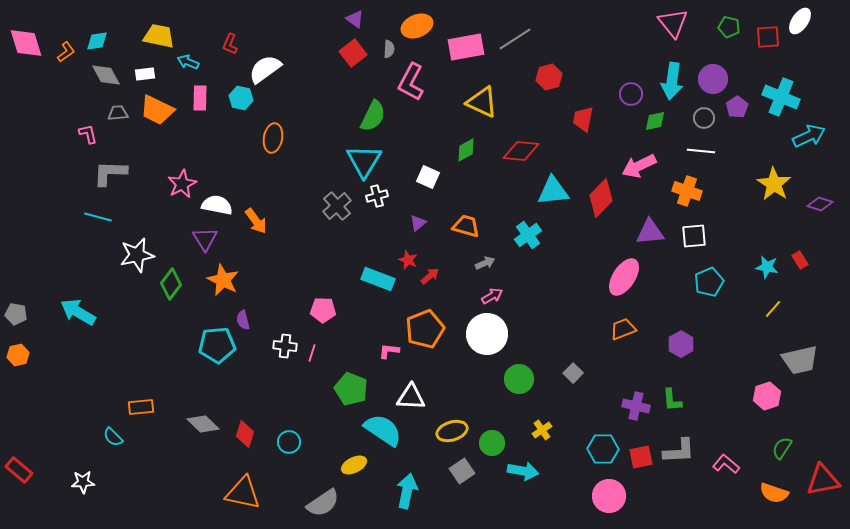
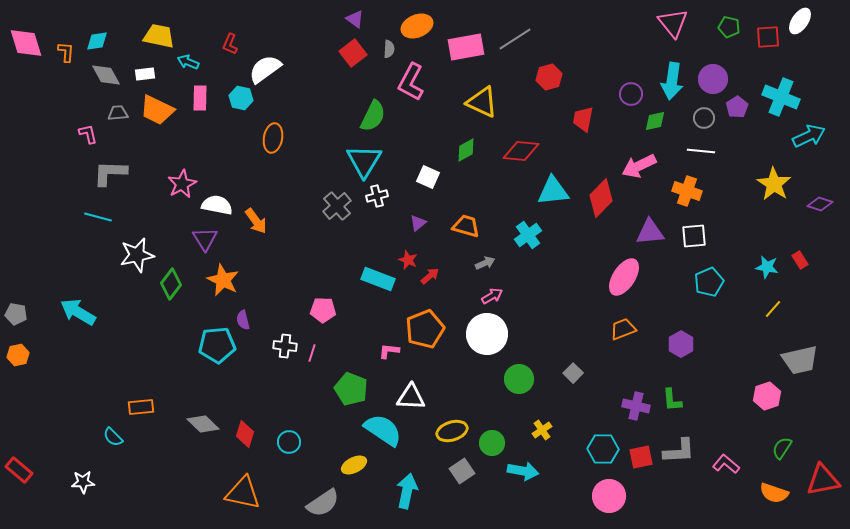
orange L-shape at (66, 52): rotated 50 degrees counterclockwise
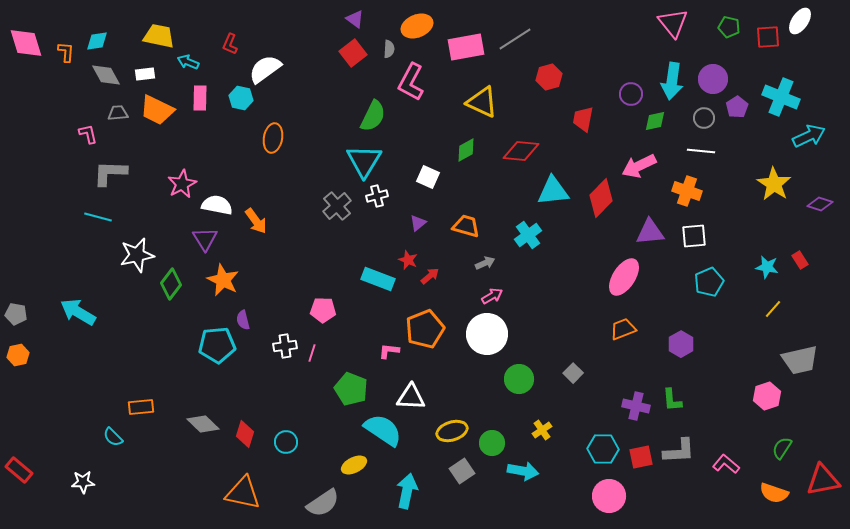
white cross at (285, 346): rotated 15 degrees counterclockwise
cyan circle at (289, 442): moved 3 px left
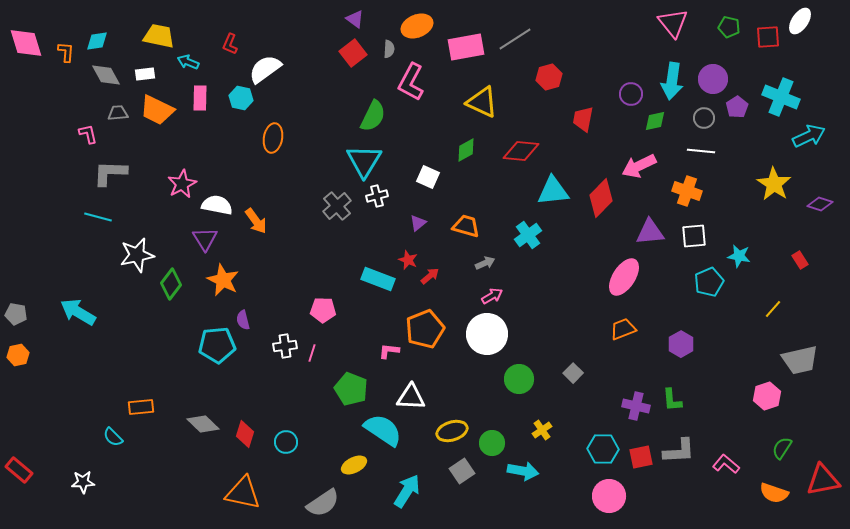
cyan star at (767, 267): moved 28 px left, 11 px up
cyan arrow at (407, 491): rotated 20 degrees clockwise
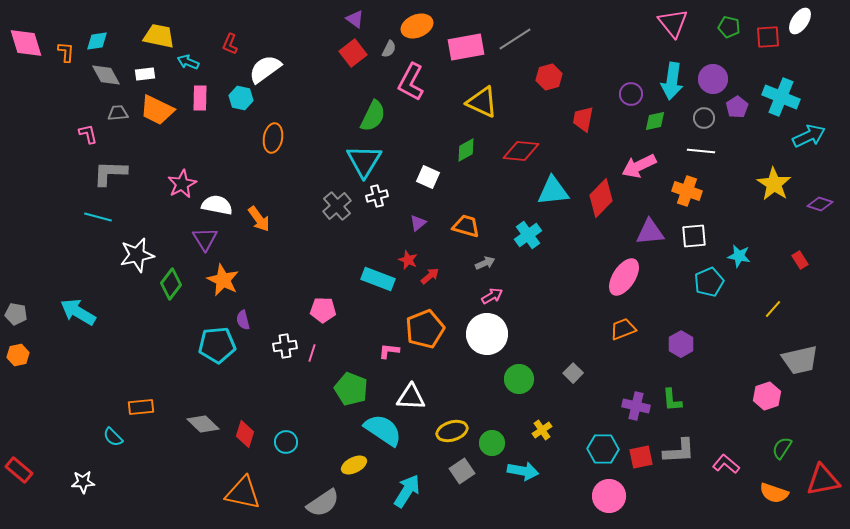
gray semicircle at (389, 49): rotated 24 degrees clockwise
orange arrow at (256, 221): moved 3 px right, 2 px up
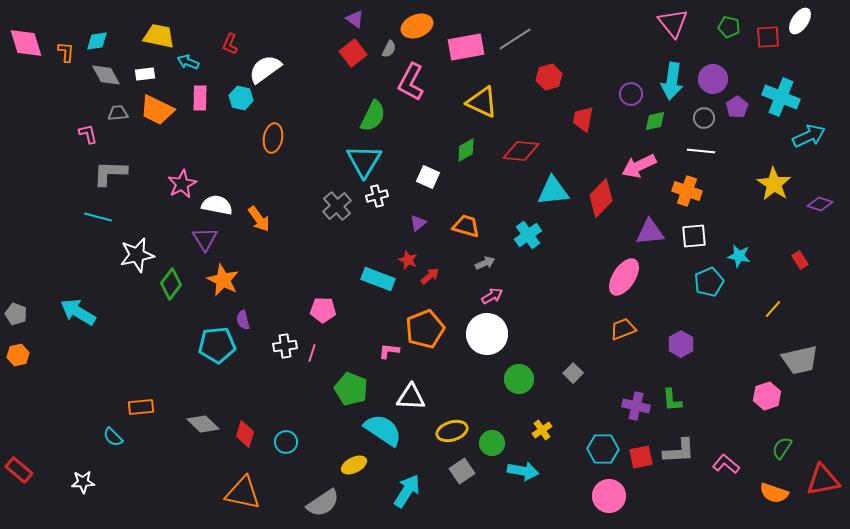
gray pentagon at (16, 314): rotated 10 degrees clockwise
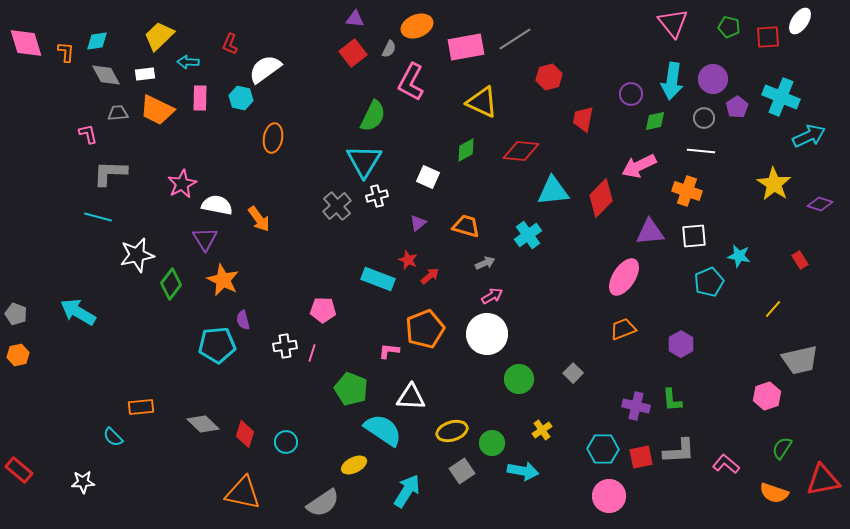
purple triangle at (355, 19): rotated 30 degrees counterclockwise
yellow trapezoid at (159, 36): rotated 56 degrees counterclockwise
cyan arrow at (188, 62): rotated 20 degrees counterclockwise
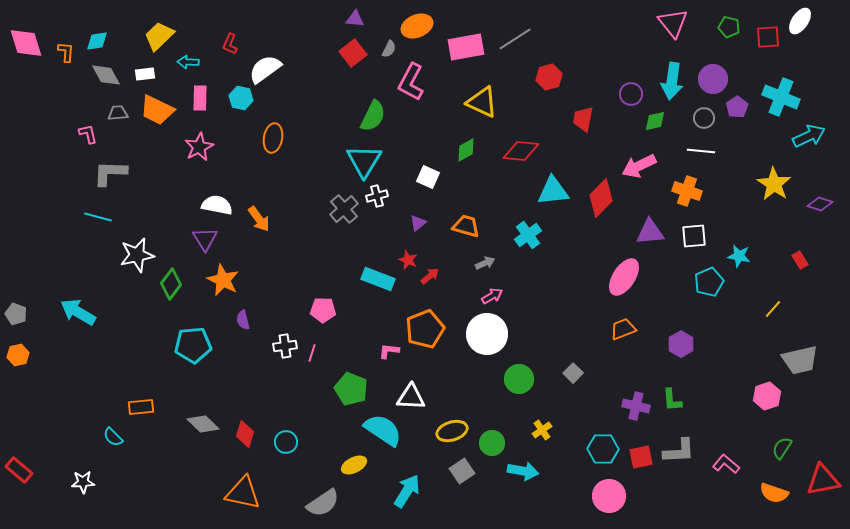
pink star at (182, 184): moved 17 px right, 37 px up
gray cross at (337, 206): moved 7 px right, 3 px down
cyan pentagon at (217, 345): moved 24 px left
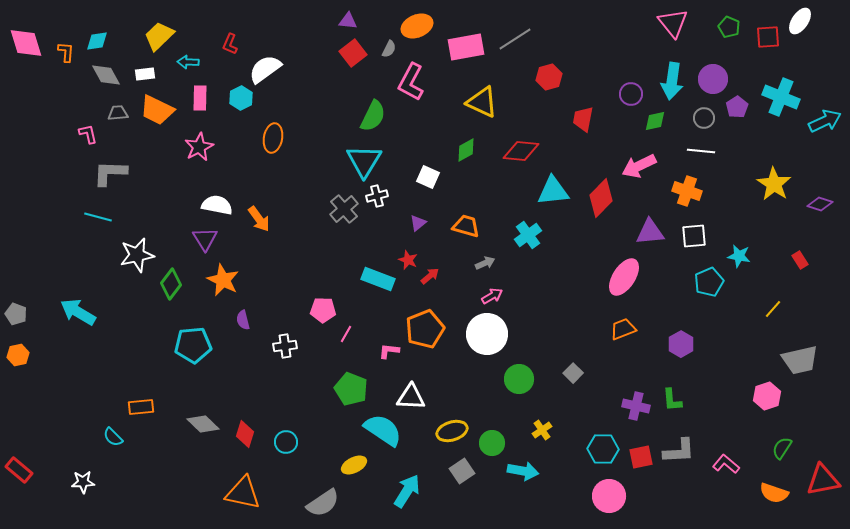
purple triangle at (355, 19): moved 7 px left, 2 px down
green pentagon at (729, 27): rotated 10 degrees clockwise
cyan hexagon at (241, 98): rotated 20 degrees clockwise
cyan arrow at (809, 136): moved 16 px right, 15 px up
pink line at (312, 353): moved 34 px right, 19 px up; rotated 12 degrees clockwise
